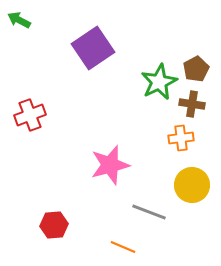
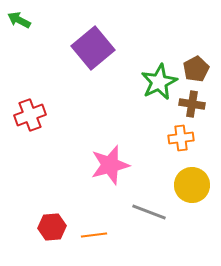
purple square: rotated 6 degrees counterclockwise
red hexagon: moved 2 px left, 2 px down
orange line: moved 29 px left, 12 px up; rotated 30 degrees counterclockwise
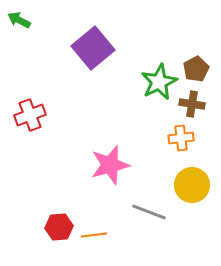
red hexagon: moved 7 px right
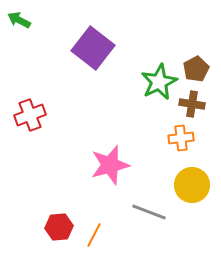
purple square: rotated 12 degrees counterclockwise
orange line: rotated 55 degrees counterclockwise
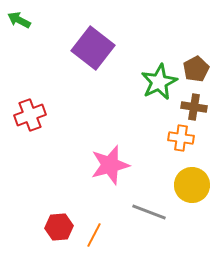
brown cross: moved 2 px right, 3 px down
orange cross: rotated 15 degrees clockwise
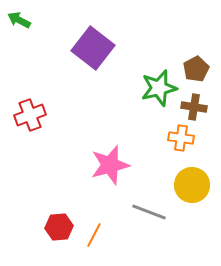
green star: moved 6 px down; rotated 12 degrees clockwise
